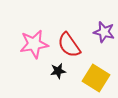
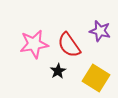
purple star: moved 4 px left, 1 px up
black star: rotated 21 degrees counterclockwise
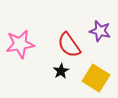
pink star: moved 14 px left
black star: moved 3 px right
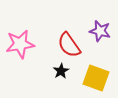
yellow square: rotated 12 degrees counterclockwise
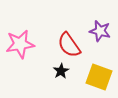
yellow square: moved 3 px right, 1 px up
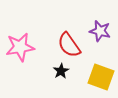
pink star: moved 3 px down
yellow square: moved 2 px right
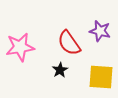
red semicircle: moved 2 px up
black star: moved 1 px left, 1 px up
yellow square: rotated 16 degrees counterclockwise
